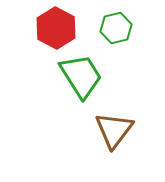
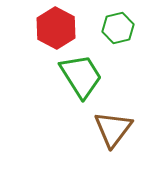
green hexagon: moved 2 px right
brown triangle: moved 1 px left, 1 px up
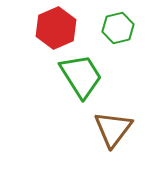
red hexagon: rotated 9 degrees clockwise
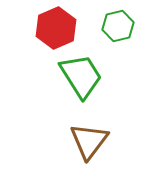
green hexagon: moved 2 px up
brown triangle: moved 24 px left, 12 px down
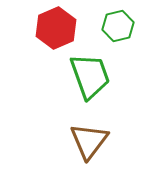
green trapezoid: moved 9 px right; rotated 12 degrees clockwise
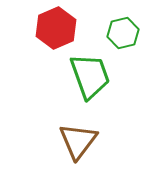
green hexagon: moved 5 px right, 7 px down
brown triangle: moved 11 px left
